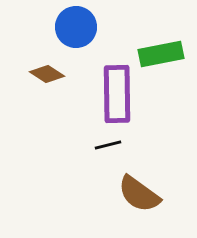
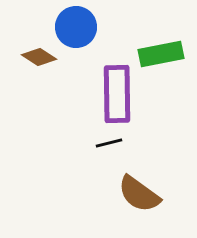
brown diamond: moved 8 px left, 17 px up
black line: moved 1 px right, 2 px up
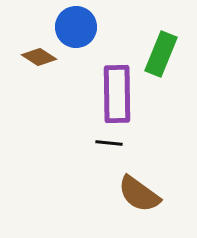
green rectangle: rotated 57 degrees counterclockwise
black line: rotated 20 degrees clockwise
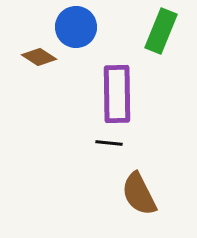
green rectangle: moved 23 px up
brown semicircle: rotated 27 degrees clockwise
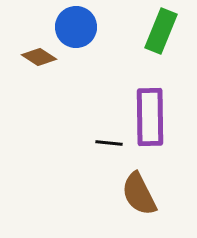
purple rectangle: moved 33 px right, 23 px down
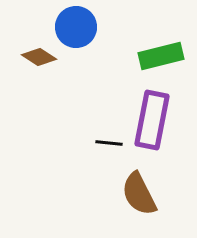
green rectangle: moved 25 px down; rotated 54 degrees clockwise
purple rectangle: moved 2 px right, 3 px down; rotated 12 degrees clockwise
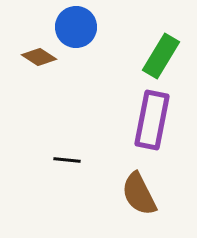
green rectangle: rotated 45 degrees counterclockwise
black line: moved 42 px left, 17 px down
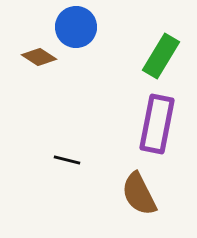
purple rectangle: moved 5 px right, 4 px down
black line: rotated 8 degrees clockwise
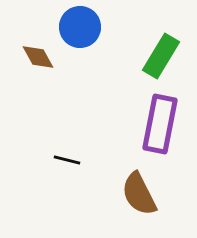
blue circle: moved 4 px right
brown diamond: moved 1 px left; rotated 28 degrees clockwise
purple rectangle: moved 3 px right
